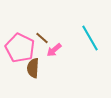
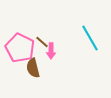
brown line: moved 4 px down
pink arrow: moved 3 px left, 1 px down; rotated 49 degrees counterclockwise
brown semicircle: rotated 18 degrees counterclockwise
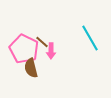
pink pentagon: moved 4 px right, 1 px down
brown semicircle: moved 2 px left
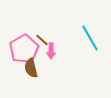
brown line: moved 2 px up
pink pentagon: rotated 16 degrees clockwise
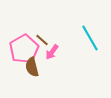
pink arrow: moved 1 px right, 1 px down; rotated 35 degrees clockwise
brown semicircle: moved 1 px right, 1 px up
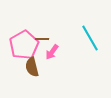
brown line: moved 1 px up; rotated 40 degrees counterclockwise
pink pentagon: moved 4 px up
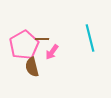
cyan line: rotated 16 degrees clockwise
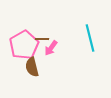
pink arrow: moved 1 px left, 4 px up
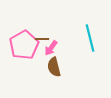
brown semicircle: moved 22 px right
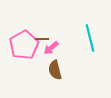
pink arrow: rotated 14 degrees clockwise
brown semicircle: moved 1 px right, 3 px down
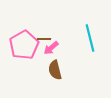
brown line: moved 2 px right
